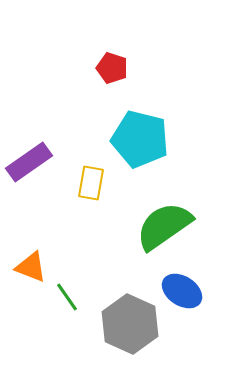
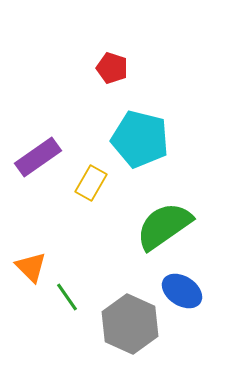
purple rectangle: moved 9 px right, 5 px up
yellow rectangle: rotated 20 degrees clockwise
orange triangle: rotated 24 degrees clockwise
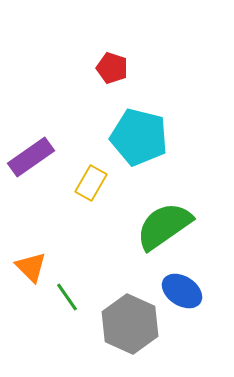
cyan pentagon: moved 1 px left, 2 px up
purple rectangle: moved 7 px left
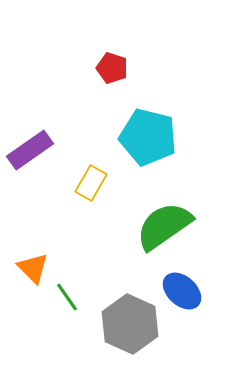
cyan pentagon: moved 9 px right
purple rectangle: moved 1 px left, 7 px up
orange triangle: moved 2 px right, 1 px down
blue ellipse: rotated 9 degrees clockwise
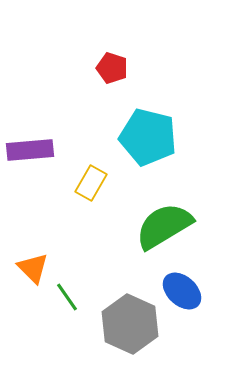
purple rectangle: rotated 30 degrees clockwise
green semicircle: rotated 4 degrees clockwise
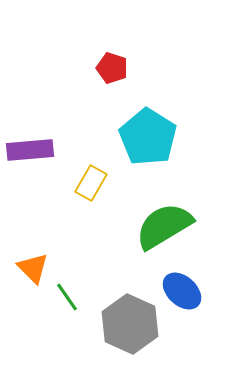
cyan pentagon: rotated 18 degrees clockwise
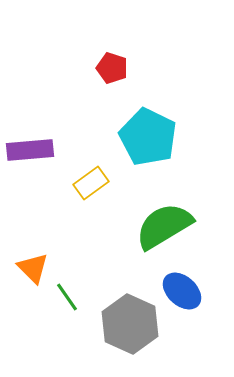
cyan pentagon: rotated 6 degrees counterclockwise
yellow rectangle: rotated 24 degrees clockwise
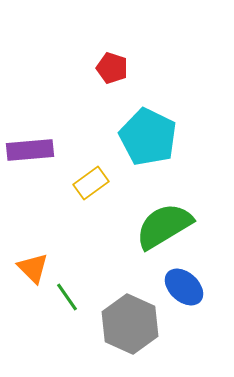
blue ellipse: moved 2 px right, 4 px up
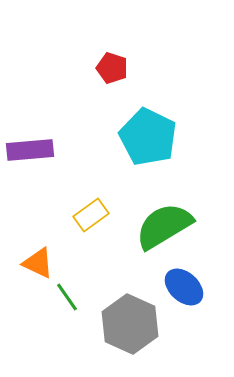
yellow rectangle: moved 32 px down
orange triangle: moved 5 px right, 5 px up; rotated 20 degrees counterclockwise
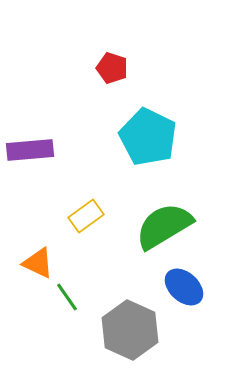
yellow rectangle: moved 5 px left, 1 px down
gray hexagon: moved 6 px down
